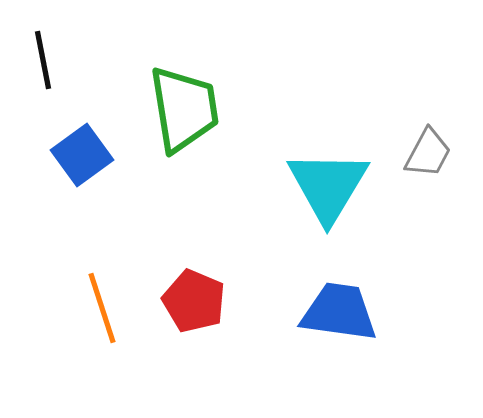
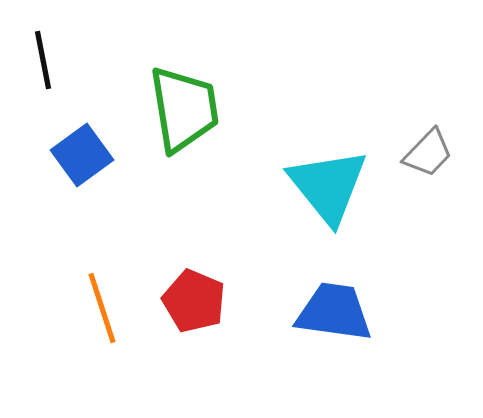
gray trapezoid: rotated 16 degrees clockwise
cyan triangle: rotated 10 degrees counterclockwise
blue trapezoid: moved 5 px left
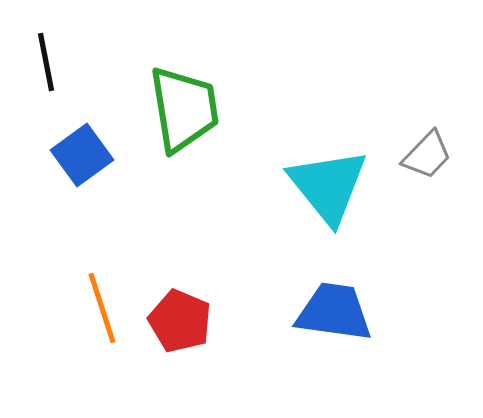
black line: moved 3 px right, 2 px down
gray trapezoid: moved 1 px left, 2 px down
red pentagon: moved 14 px left, 20 px down
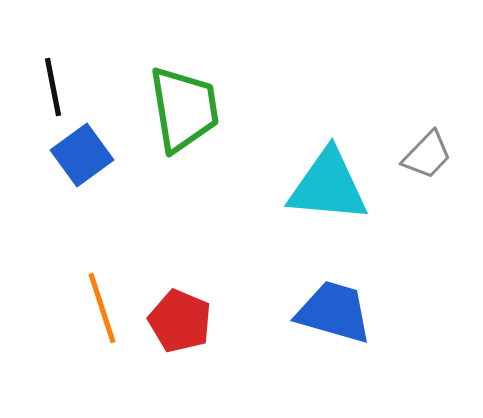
black line: moved 7 px right, 25 px down
cyan triangle: rotated 46 degrees counterclockwise
blue trapezoid: rotated 8 degrees clockwise
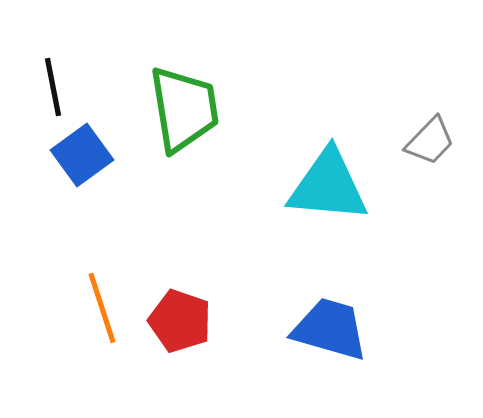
gray trapezoid: moved 3 px right, 14 px up
blue trapezoid: moved 4 px left, 17 px down
red pentagon: rotated 4 degrees counterclockwise
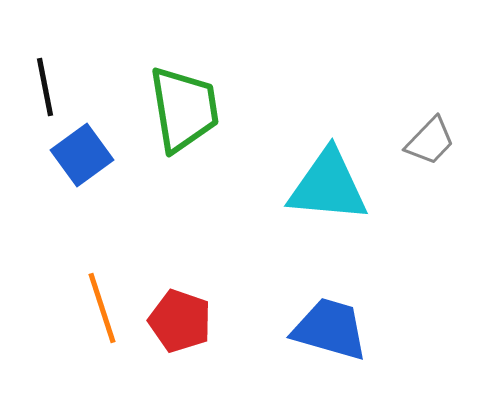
black line: moved 8 px left
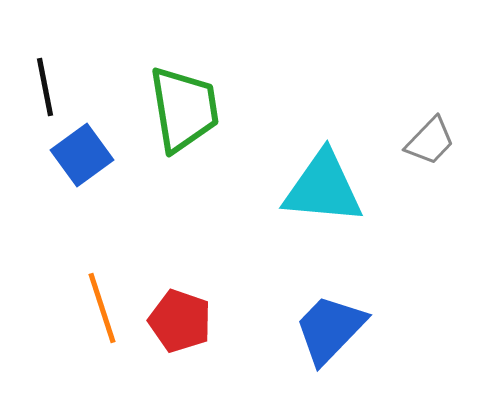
cyan triangle: moved 5 px left, 2 px down
blue trapezoid: rotated 62 degrees counterclockwise
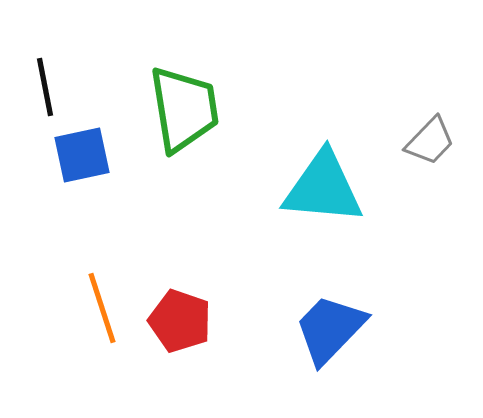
blue square: rotated 24 degrees clockwise
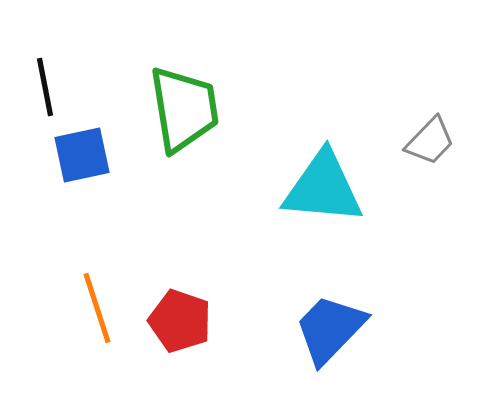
orange line: moved 5 px left
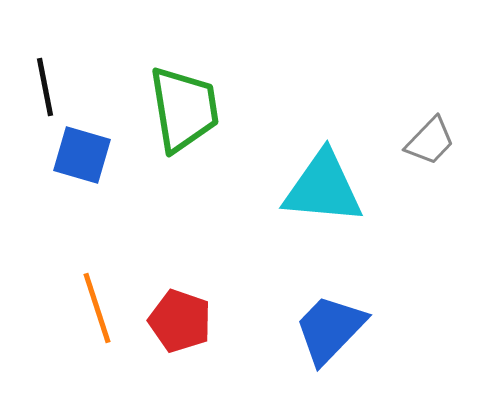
blue square: rotated 28 degrees clockwise
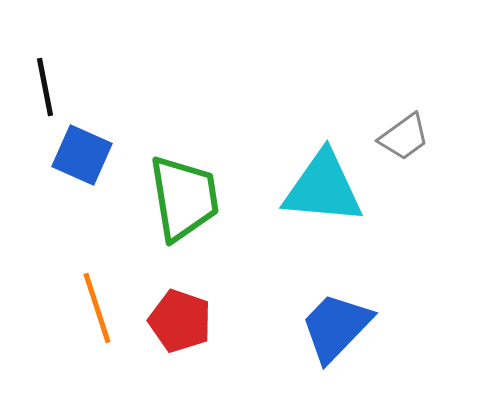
green trapezoid: moved 89 px down
gray trapezoid: moved 26 px left, 4 px up; rotated 10 degrees clockwise
blue square: rotated 8 degrees clockwise
blue trapezoid: moved 6 px right, 2 px up
